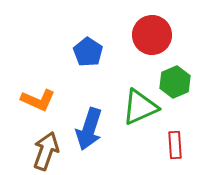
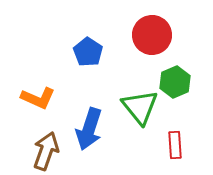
orange L-shape: moved 2 px up
green triangle: rotated 45 degrees counterclockwise
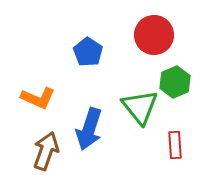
red circle: moved 2 px right
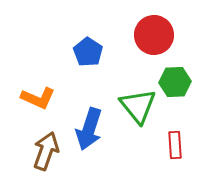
green hexagon: rotated 20 degrees clockwise
green triangle: moved 2 px left, 1 px up
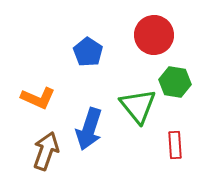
green hexagon: rotated 12 degrees clockwise
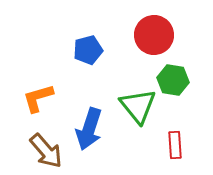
blue pentagon: moved 2 px up; rotated 24 degrees clockwise
green hexagon: moved 2 px left, 2 px up
orange L-shape: rotated 140 degrees clockwise
brown arrow: rotated 120 degrees clockwise
